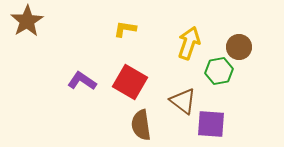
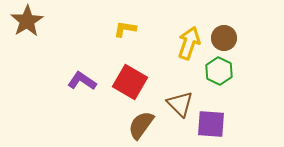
brown circle: moved 15 px left, 9 px up
green hexagon: rotated 24 degrees counterclockwise
brown triangle: moved 3 px left, 3 px down; rotated 8 degrees clockwise
brown semicircle: rotated 44 degrees clockwise
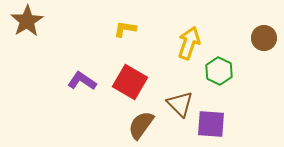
brown circle: moved 40 px right
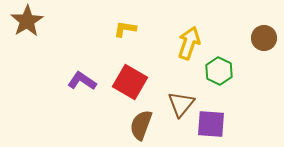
brown triangle: moved 1 px right; rotated 24 degrees clockwise
brown semicircle: rotated 16 degrees counterclockwise
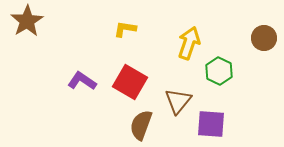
brown triangle: moved 3 px left, 3 px up
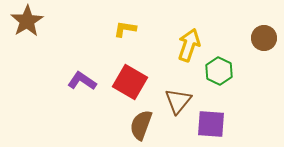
yellow arrow: moved 2 px down
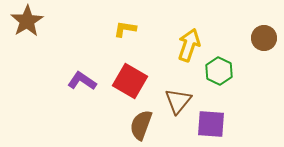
red square: moved 1 px up
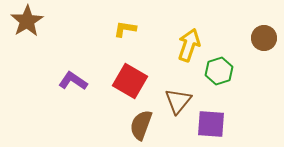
green hexagon: rotated 16 degrees clockwise
purple L-shape: moved 9 px left
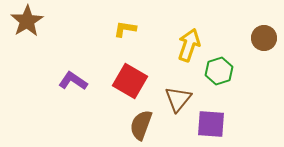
brown triangle: moved 2 px up
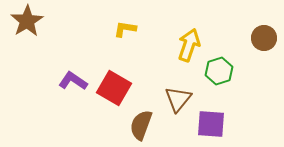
red square: moved 16 px left, 7 px down
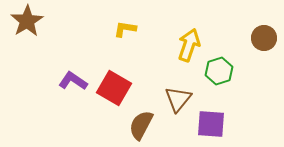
brown semicircle: rotated 8 degrees clockwise
